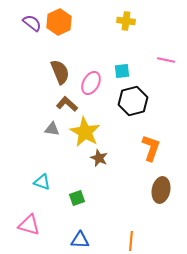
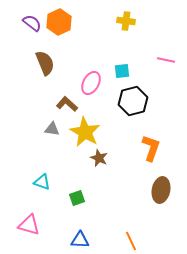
brown semicircle: moved 15 px left, 9 px up
orange line: rotated 30 degrees counterclockwise
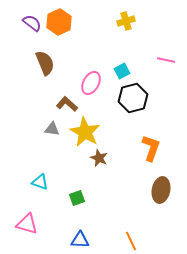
yellow cross: rotated 24 degrees counterclockwise
cyan square: rotated 21 degrees counterclockwise
black hexagon: moved 3 px up
cyan triangle: moved 2 px left
pink triangle: moved 2 px left, 1 px up
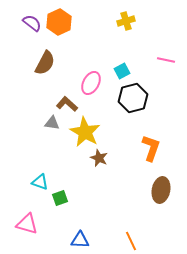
brown semicircle: rotated 50 degrees clockwise
gray triangle: moved 6 px up
green square: moved 17 px left
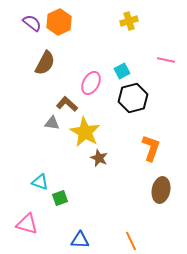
yellow cross: moved 3 px right
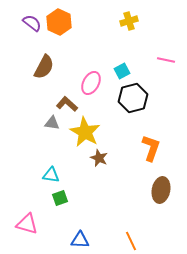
orange hexagon: rotated 10 degrees counterclockwise
brown semicircle: moved 1 px left, 4 px down
cyan triangle: moved 11 px right, 7 px up; rotated 12 degrees counterclockwise
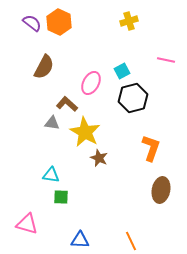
green square: moved 1 px right, 1 px up; rotated 21 degrees clockwise
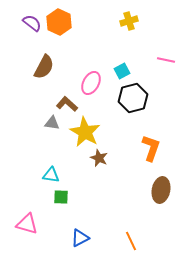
blue triangle: moved 2 px up; rotated 30 degrees counterclockwise
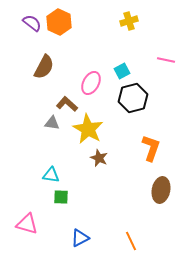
yellow star: moved 3 px right, 3 px up
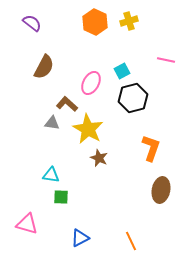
orange hexagon: moved 36 px right
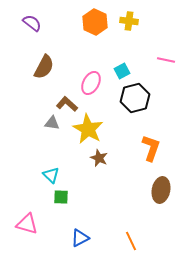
yellow cross: rotated 24 degrees clockwise
black hexagon: moved 2 px right
cyan triangle: rotated 36 degrees clockwise
